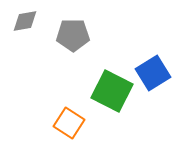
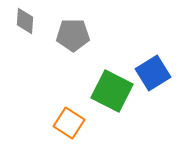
gray diamond: rotated 76 degrees counterclockwise
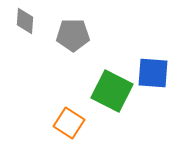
blue square: rotated 36 degrees clockwise
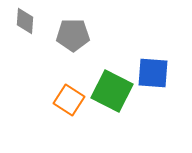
orange square: moved 23 px up
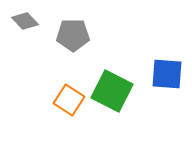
gray diamond: rotated 48 degrees counterclockwise
blue square: moved 14 px right, 1 px down
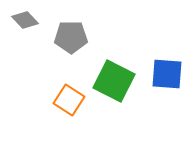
gray diamond: moved 1 px up
gray pentagon: moved 2 px left, 2 px down
green square: moved 2 px right, 10 px up
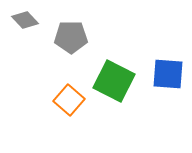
blue square: moved 1 px right
orange square: rotated 8 degrees clockwise
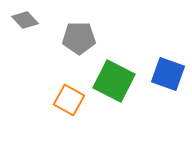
gray pentagon: moved 8 px right, 1 px down
blue square: rotated 16 degrees clockwise
orange square: rotated 12 degrees counterclockwise
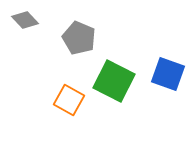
gray pentagon: rotated 24 degrees clockwise
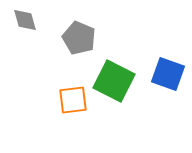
gray diamond: rotated 28 degrees clockwise
orange square: moved 4 px right; rotated 36 degrees counterclockwise
